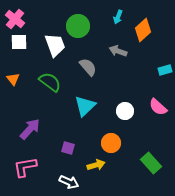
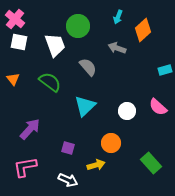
white square: rotated 12 degrees clockwise
gray arrow: moved 1 px left, 3 px up
white circle: moved 2 px right
white arrow: moved 1 px left, 2 px up
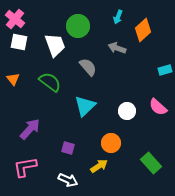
yellow arrow: moved 3 px right, 1 px down; rotated 18 degrees counterclockwise
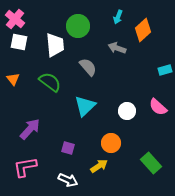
white trapezoid: rotated 15 degrees clockwise
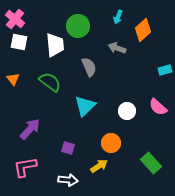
gray semicircle: moved 1 px right; rotated 18 degrees clockwise
white arrow: rotated 18 degrees counterclockwise
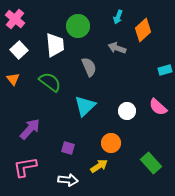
white square: moved 8 px down; rotated 36 degrees clockwise
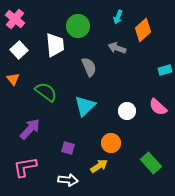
green semicircle: moved 4 px left, 10 px down
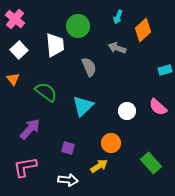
cyan triangle: moved 2 px left
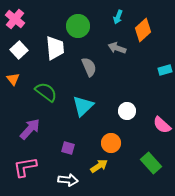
white trapezoid: moved 3 px down
pink semicircle: moved 4 px right, 18 px down
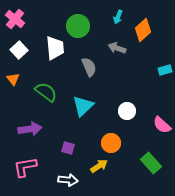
purple arrow: rotated 40 degrees clockwise
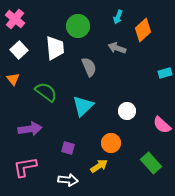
cyan rectangle: moved 3 px down
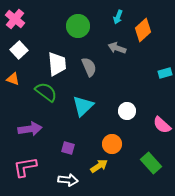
white trapezoid: moved 2 px right, 16 px down
orange triangle: rotated 32 degrees counterclockwise
orange circle: moved 1 px right, 1 px down
